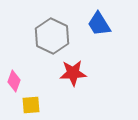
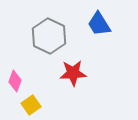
gray hexagon: moved 3 px left
pink diamond: moved 1 px right
yellow square: rotated 30 degrees counterclockwise
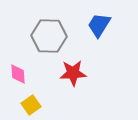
blue trapezoid: moved 1 px down; rotated 64 degrees clockwise
gray hexagon: rotated 24 degrees counterclockwise
pink diamond: moved 3 px right, 7 px up; rotated 25 degrees counterclockwise
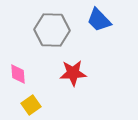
blue trapezoid: moved 5 px up; rotated 76 degrees counterclockwise
gray hexagon: moved 3 px right, 6 px up
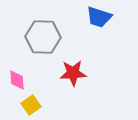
blue trapezoid: moved 3 px up; rotated 28 degrees counterclockwise
gray hexagon: moved 9 px left, 7 px down
pink diamond: moved 1 px left, 6 px down
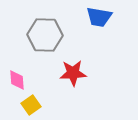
blue trapezoid: rotated 8 degrees counterclockwise
gray hexagon: moved 2 px right, 2 px up
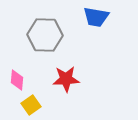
blue trapezoid: moved 3 px left
red star: moved 7 px left, 6 px down
pink diamond: rotated 10 degrees clockwise
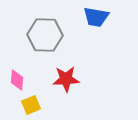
yellow square: rotated 12 degrees clockwise
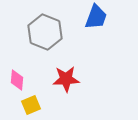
blue trapezoid: rotated 80 degrees counterclockwise
gray hexagon: moved 3 px up; rotated 20 degrees clockwise
